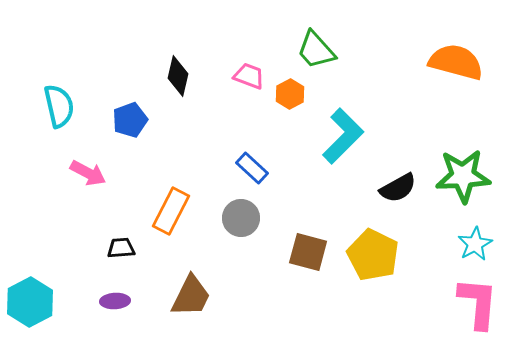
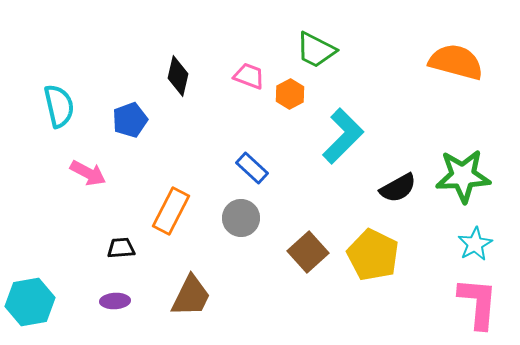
green trapezoid: rotated 21 degrees counterclockwise
brown square: rotated 33 degrees clockwise
cyan hexagon: rotated 18 degrees clockwise
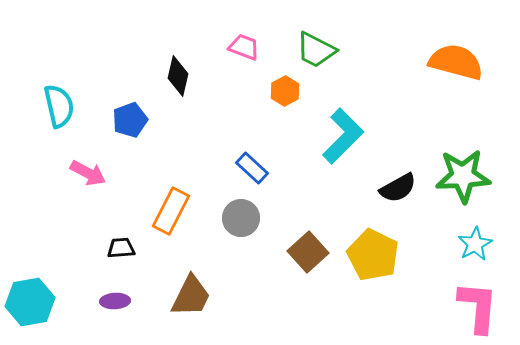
pink trapezoid: moved 5 px left, 29 px up
orange hexagon: moved 5 px left, 3 px up
pink L-shape: moved 4 px down
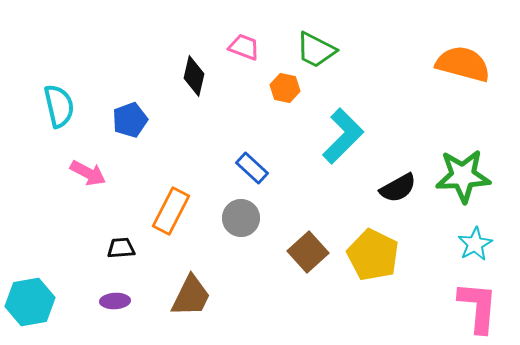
orange semicircle: moved 7 px right, 2 px down
black diamond: moved 16 px right
orange hexagon: moved 3 px up; rotated 20 degrees counterclockwise
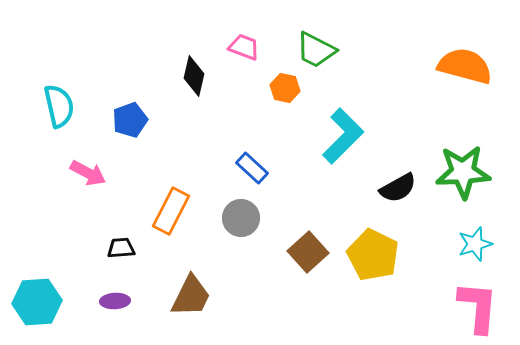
orange semicircle: moved 2 px right, 2 px down
green star: moved 4 px up
cyan star: rotated 12 degrees clockwise
cyan hexagon: moved 7 px right; rotated 6 degrees clockwise
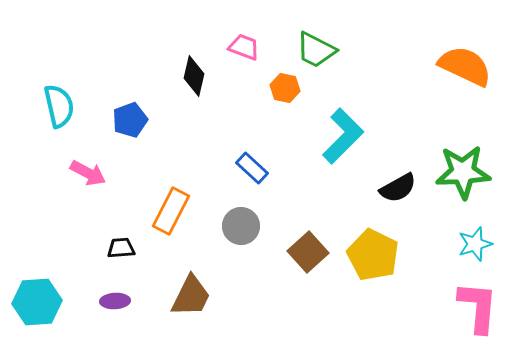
orange semicircle: rotated 10 degrees clockwise
gray circle: moved 8 px down
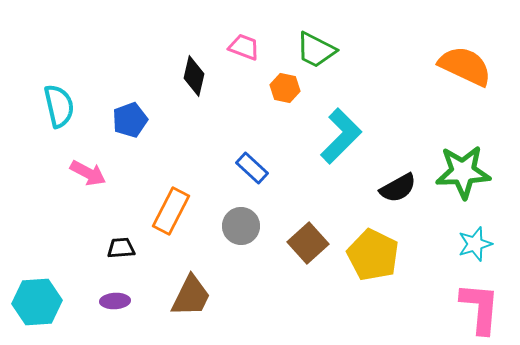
cyan L-shape: moved 2 px left
brown square: moved 9 px up
pink L-shape: moved 2 px right, 1 px down
